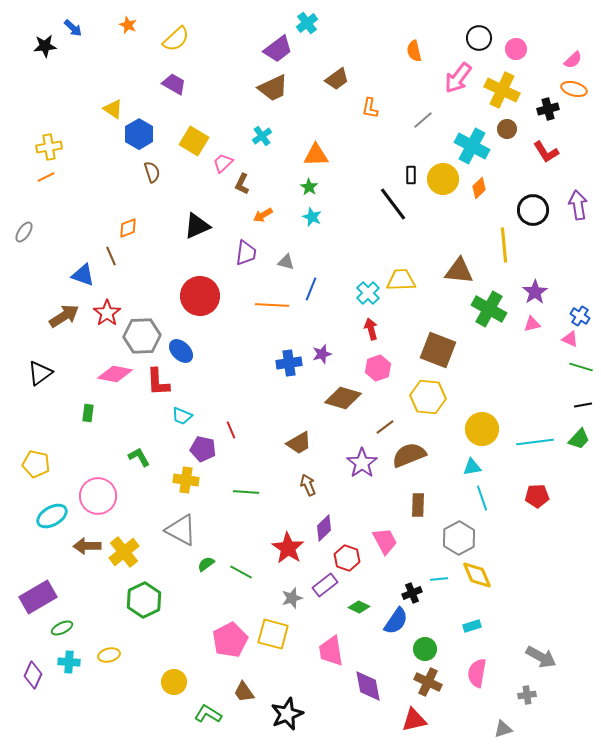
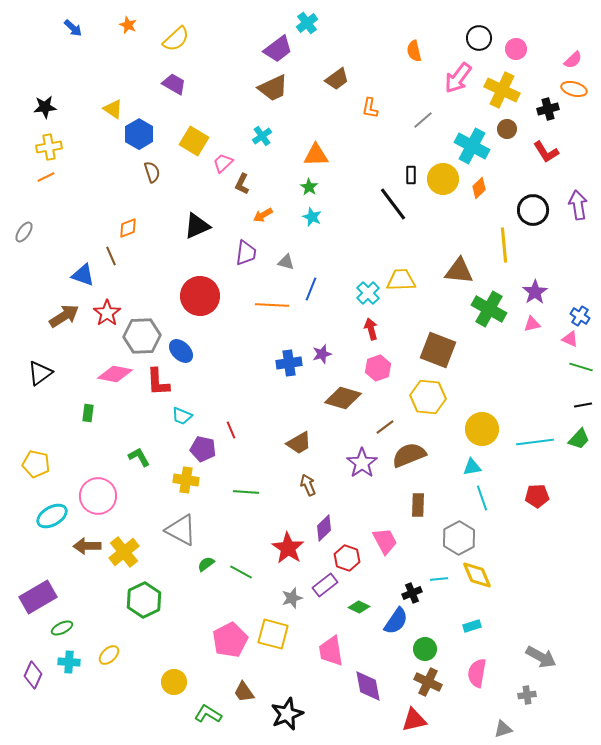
black star at (45, 46): moved 61 px down
yellow ellipse at (109, 655): rotated 30 degrees counterclockwise
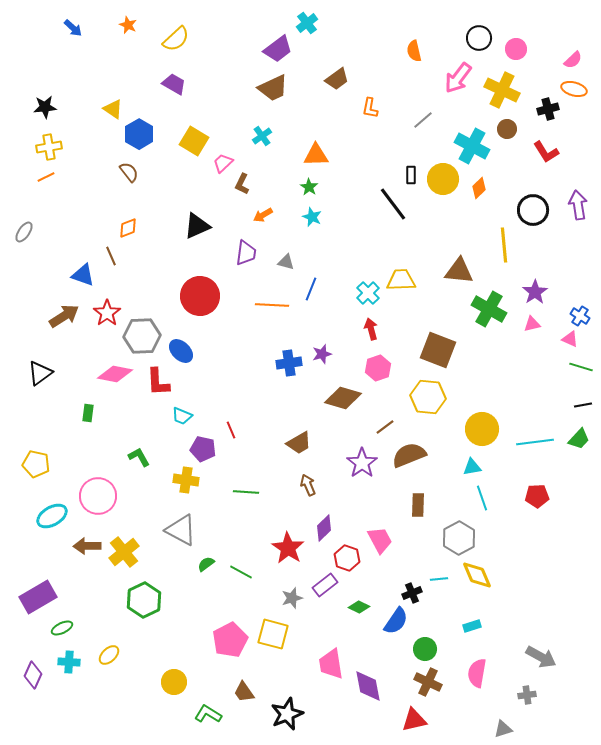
brown semicircle at (152, 172): moved 23 px left; rotated 20 degrees counterclockwise
pink trapezoid at (385, 541): moved 5 px left, 1 px up
pink trapezoid at (331, 651): moved 13 px down
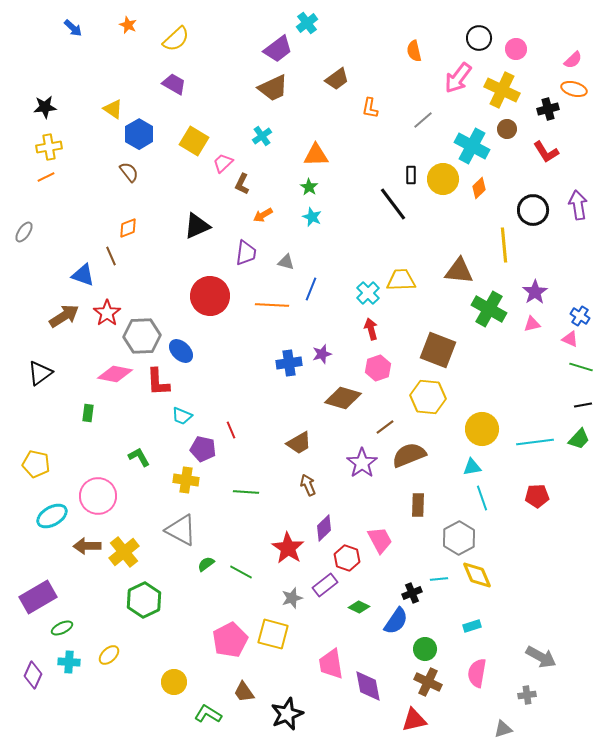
red circle at (200, 296): moved 10 px right
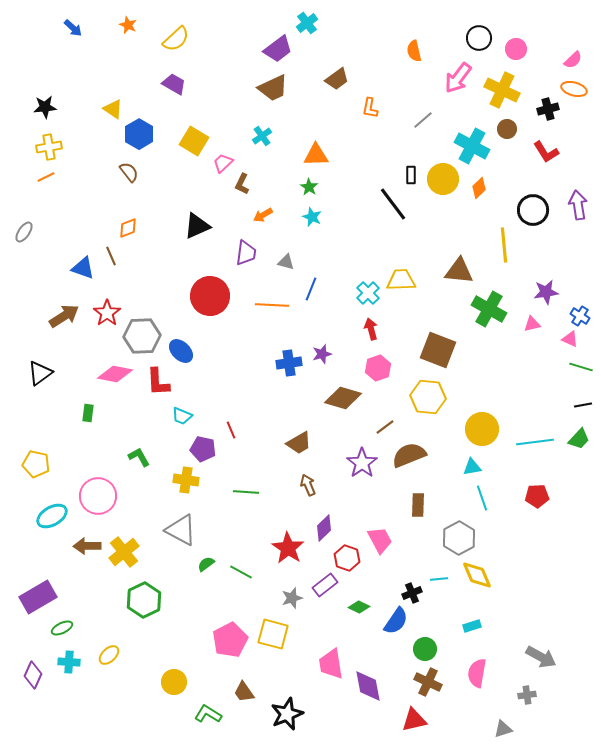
blue triangle at (83, 275): moved 7 px up
purple star at (535, 292): moved 11 px right; rotated 25 degrees clockwise
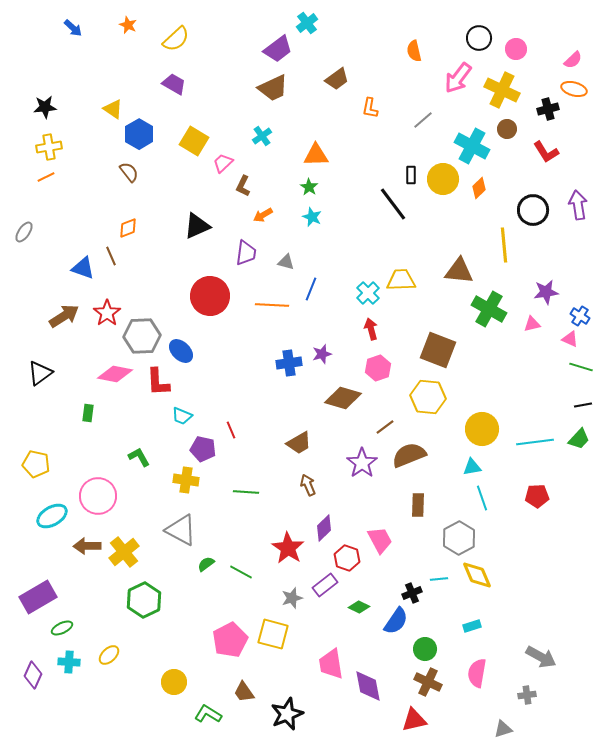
brown L-shape at (242, 184): moved 1 px right, 2 px down
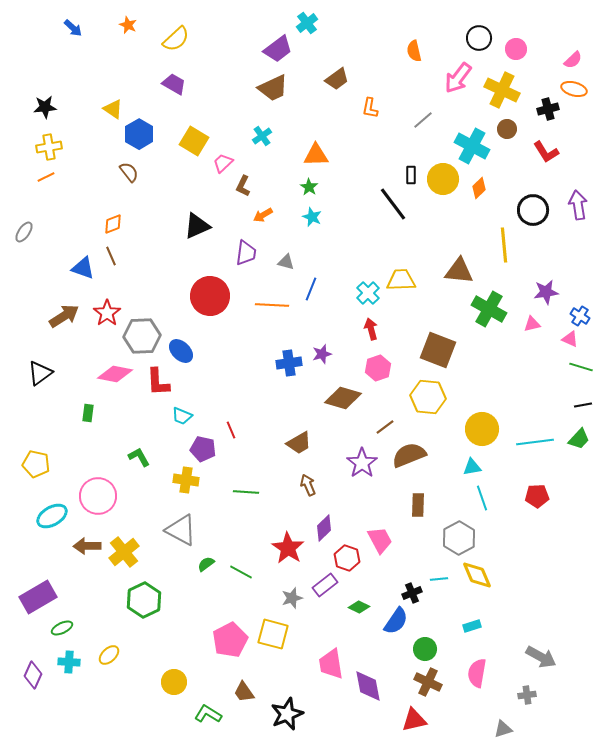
orange diamond at (128, 228): moved 15 px left, 4 px up
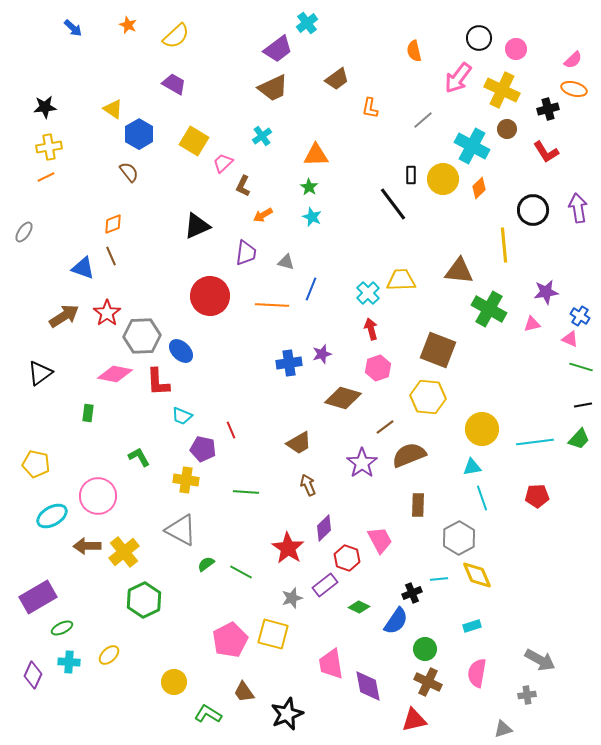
yellow semicircle at (176, 39): moved 3 px up
purple arrow at (578, 205): moved 3 px down
gray arrow at (541, 657): moved 1 px left, 3 px down
